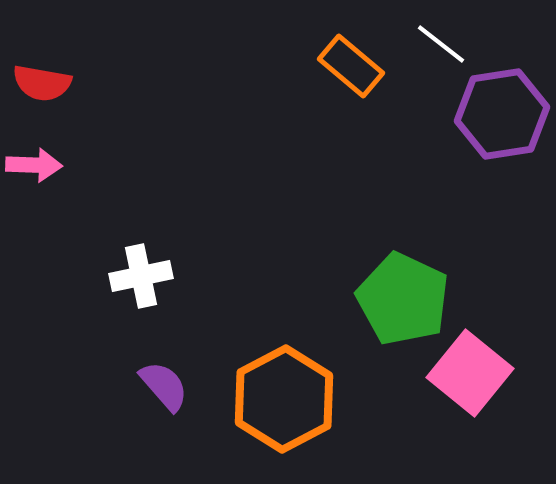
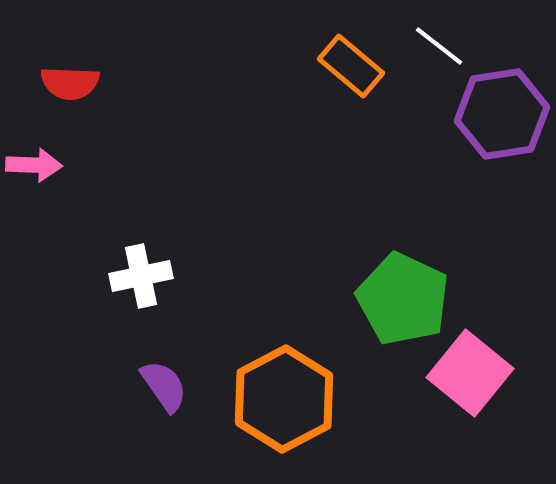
white line: moved 2 px left, 2 px down
red semicircle: moved 28 px right; rotated 8 degrees counterclockwise
purple semicircle: rotated 6 degrees clockwise
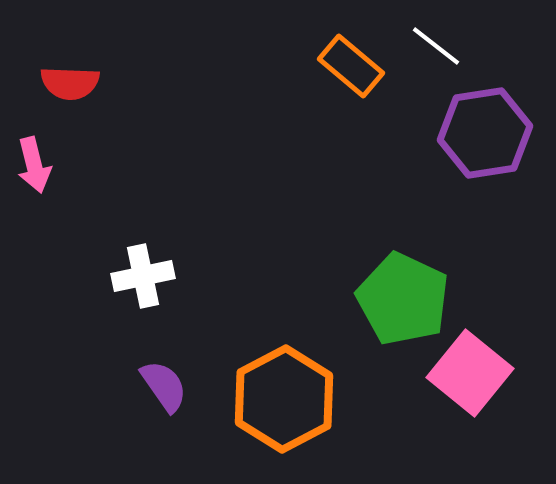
white line: moved 3 px left
purple hexagon: moved 17 px left, 19 px down
pink arrow: rotated 74 degrees clockwise
white cross: moved 2 px right
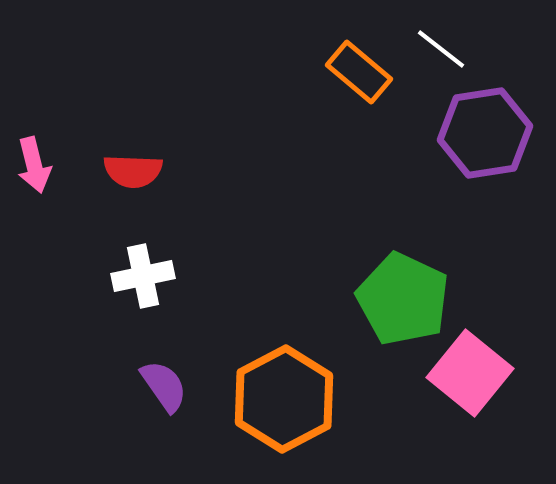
white line: moved 5 px right, 3 px down
orange rectangle: moved 8 px right, 6 px down
red semicircle: moved 63 px right, 88 px down
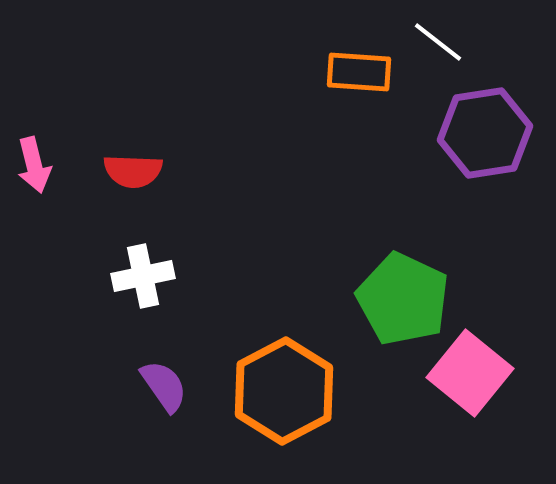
white line: moved 3 px left, 7 px up
orange rectangle: rotated 36 degrees counterclockwise
orange hexagon: moved 8 px up
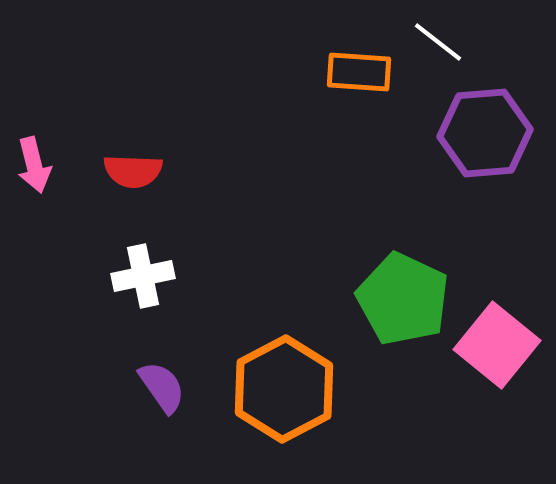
purple hexagon: rotated 4 degrees clockwise
pink square: moved 27 px right, 28 px up
purple semicircle: moved 2 px left, 1 px down
orange hexagon: moved 2 px up
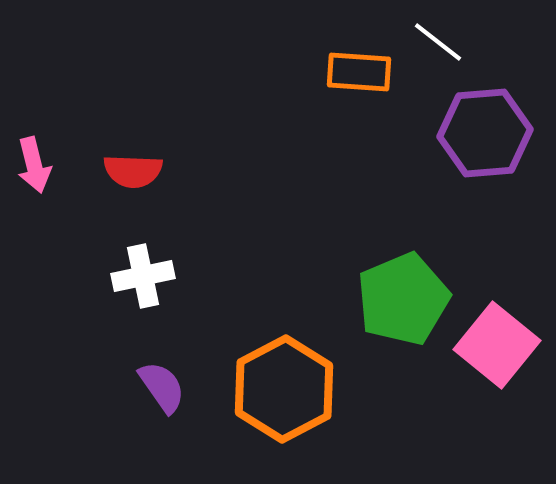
green pentagon: rotated 24 degrees clockwise
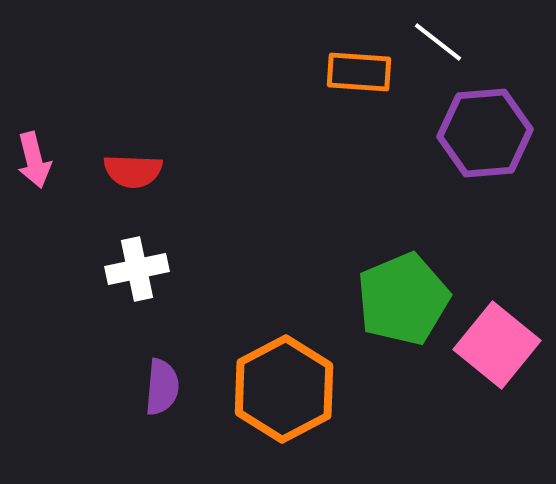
pink arrow: moved 5 px up
white cross: moved 6 px left, 7 px up
purple semicircle: rotated 40 degrees clockwise
